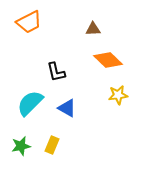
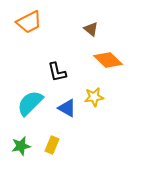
brown triangle: moved 2 px left; rotated 42 degrees clockwise
black L-shape: moved 1 px right
yellow star: moved 24 px left, 2 px down
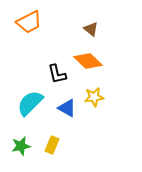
orange diamond: moved 20 px left, 1 px down
black L-shape: moved 2 px down
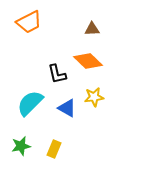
brown triangle: moved 1 px right; rotated 42 degrees counterclockwise
yellow rectangle: moved 2 px right, 4 px down
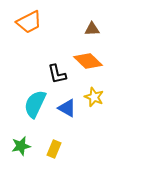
yellow star: rotated 30 degrees clockwise
cyan semicircle: moved 5 px right, 1 px down; rotated 20 degrees counterclockwise
